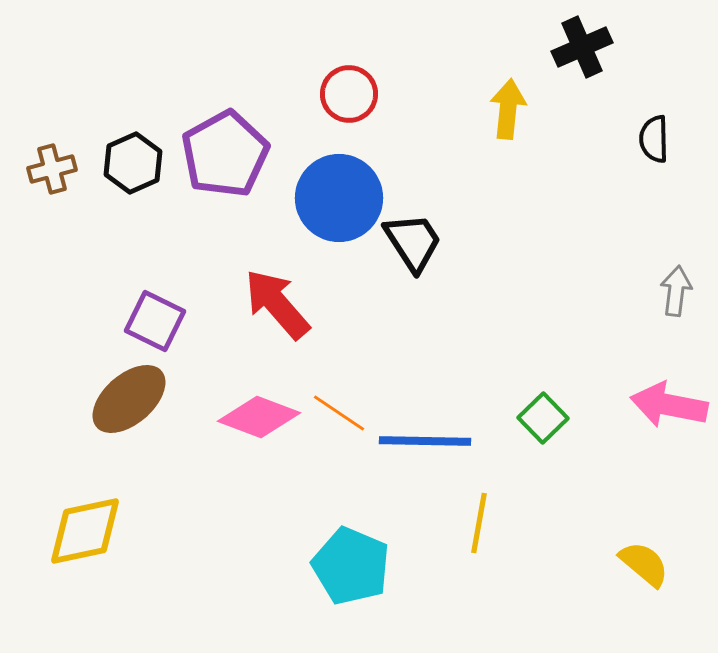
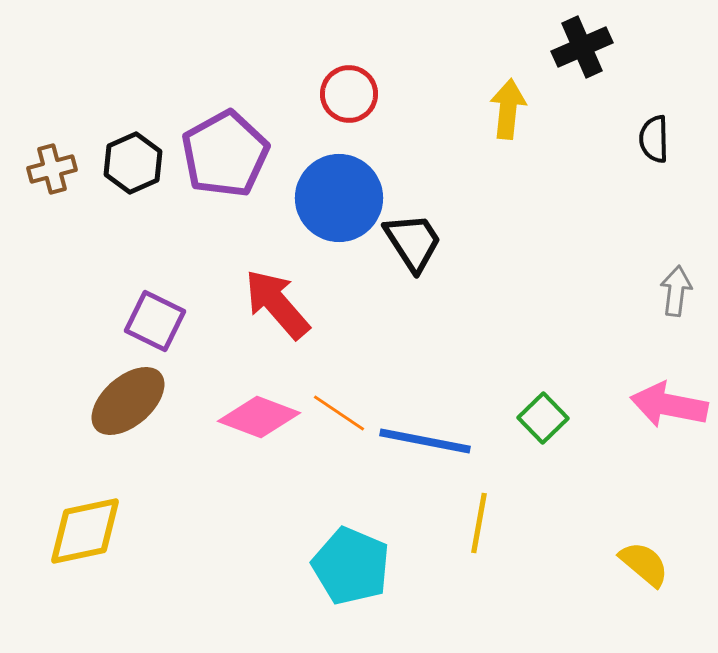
brown ellipse: moved 1 px left, 2 px down
blue line: rotated 10 degrees clockwise
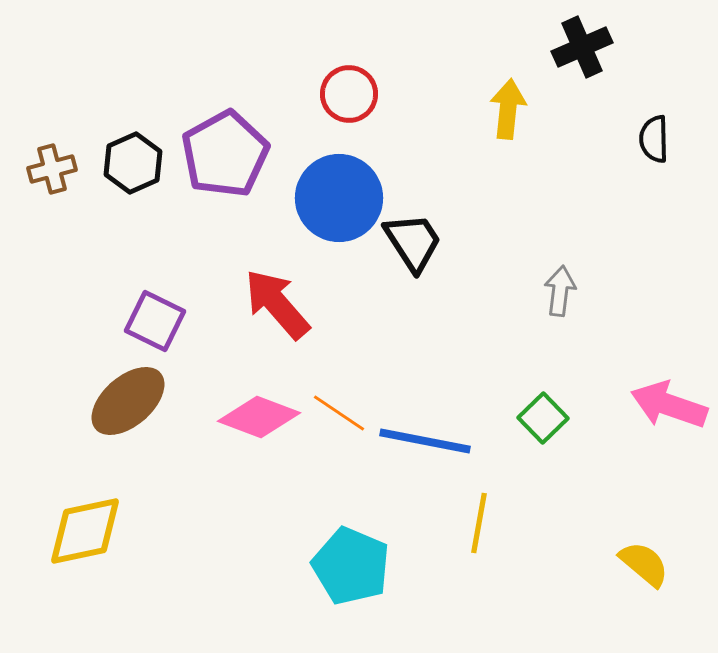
gray arrow: moved 116 px left
pink arrow: rotated 8 degrees clockwise
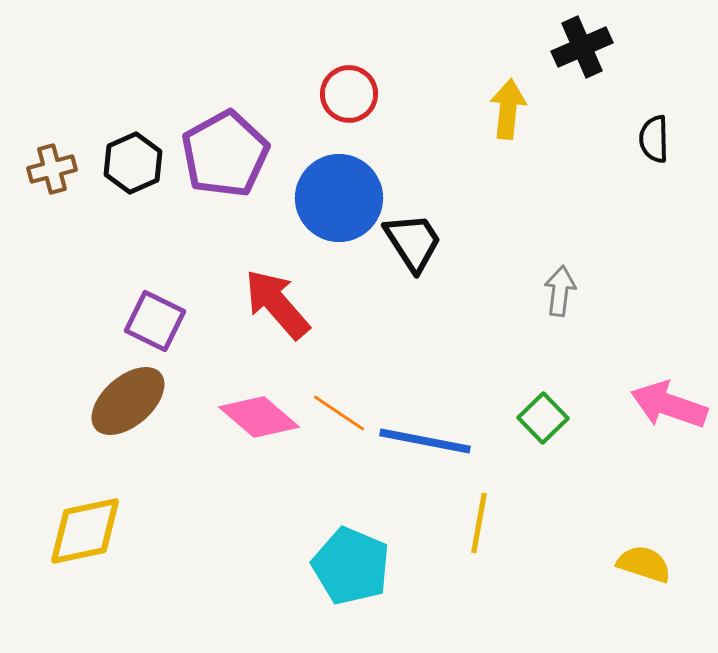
pink diamond: rotated 20 degrees clockwise
yellow semicircle: rotated 22 degrees counterclockwise
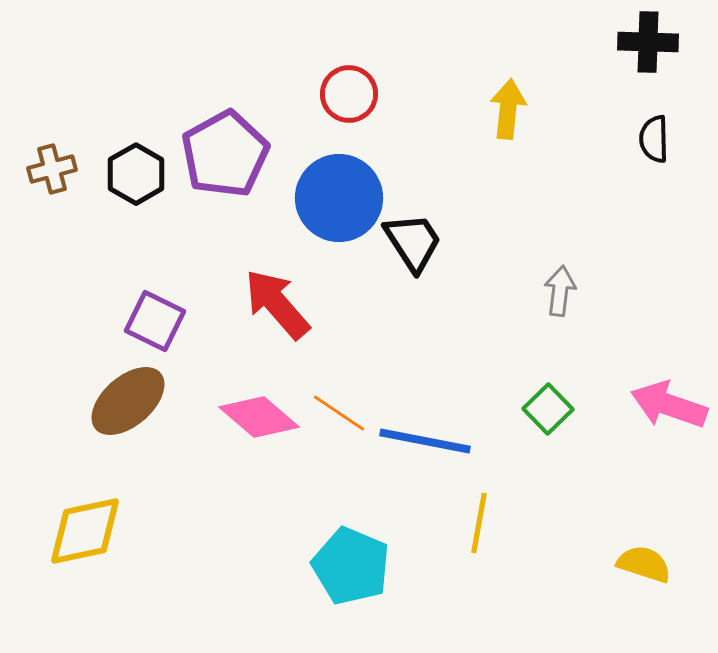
black cross: moved 66 px right, 5 px up; rotated 26 degrees clockwise
black hexagon: moved 3 px right, 11 px down; rotated 6 degrees counterclockwise
green square: moved 5 px right, 9 px up
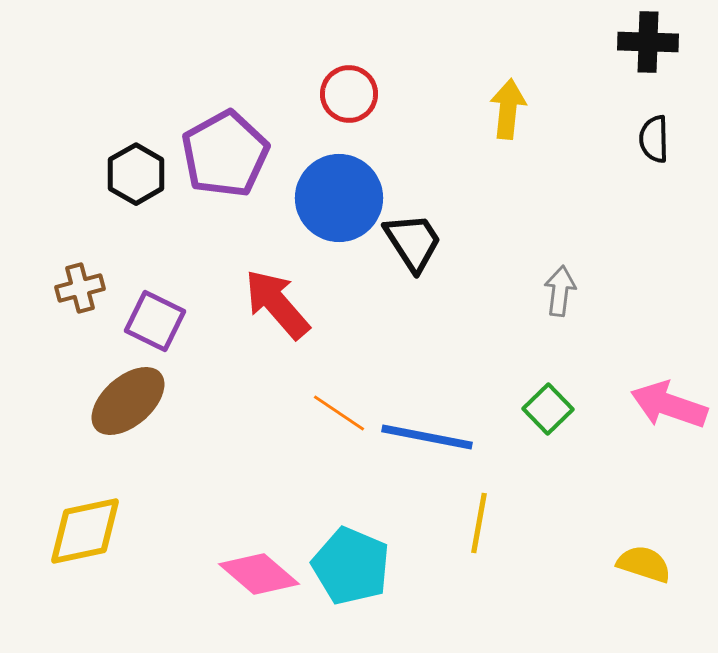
brown cross: moved 28 px right, 119 px down
pink diamond: moved 157 px down
blue line: moved 2 px right, 4 px up
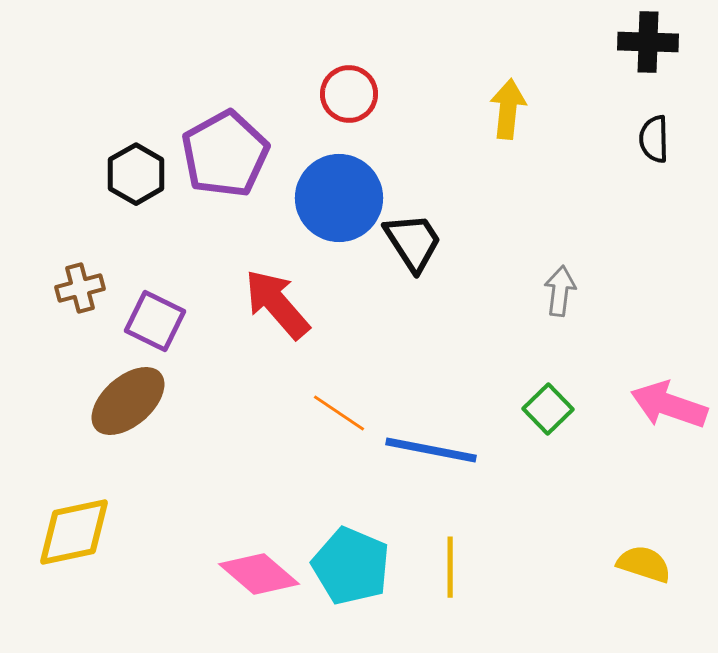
blue line: moved 4 px right, 13 px down
yellow line: moved 29 px left, 44 px down; rotated 10 degrees counterclockwise
yellow diamond: moved 11 px left, 1 px down
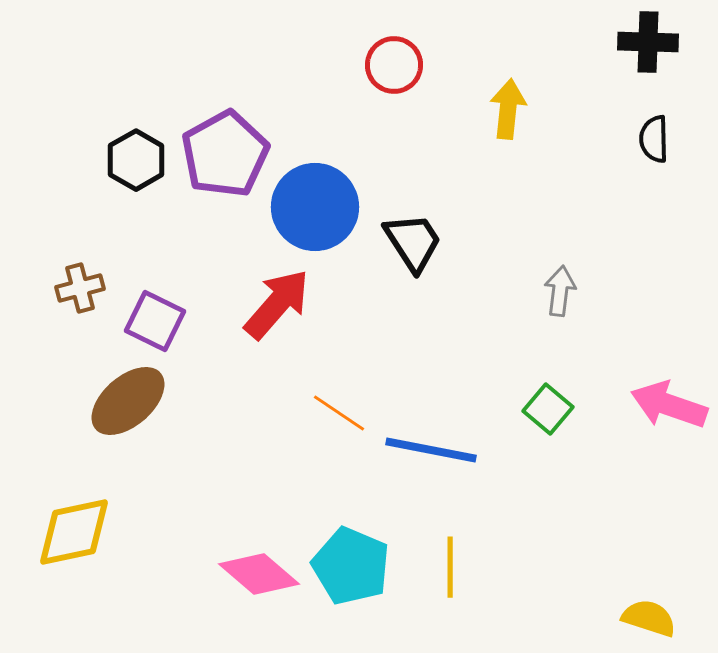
red circle: moved 45 px right, 29 px up
black hexagon: moved 14 px up
blue circle: moved 24 px left, 9 px down
red arrow: rotated 82 degrees clockwise
green square: rotated 6 degrees counterclockwise
yellow semicircle: moved 5 px right, 54 px down
